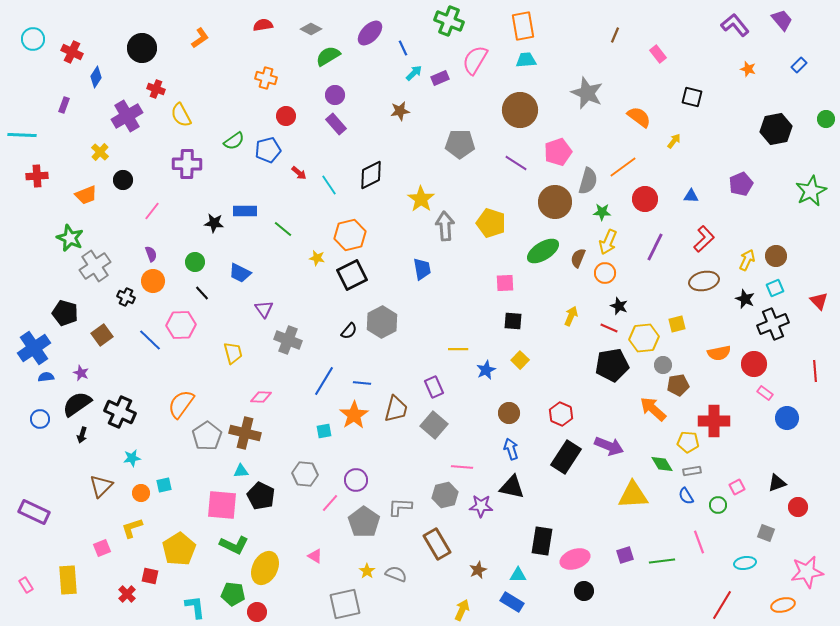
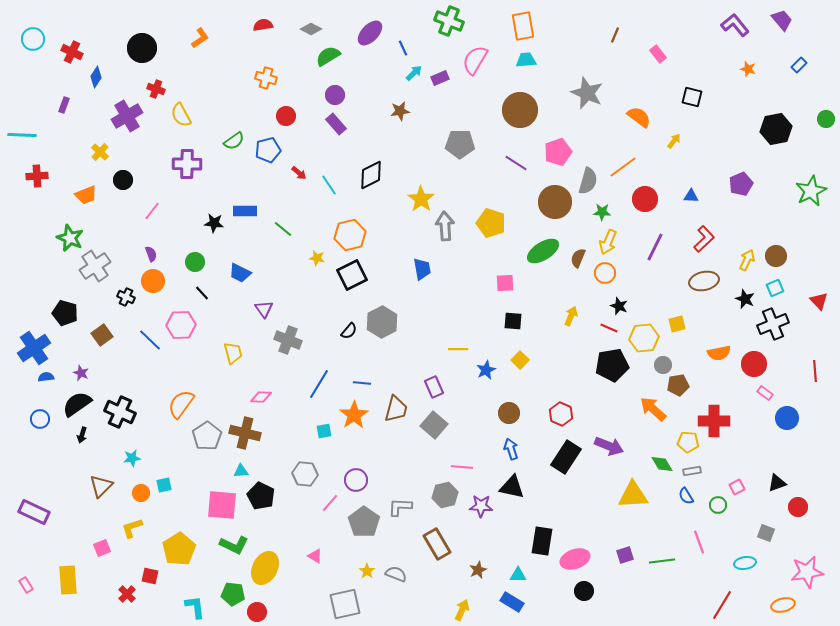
blue line at (324, 381): moved 5 px left, 3 px down
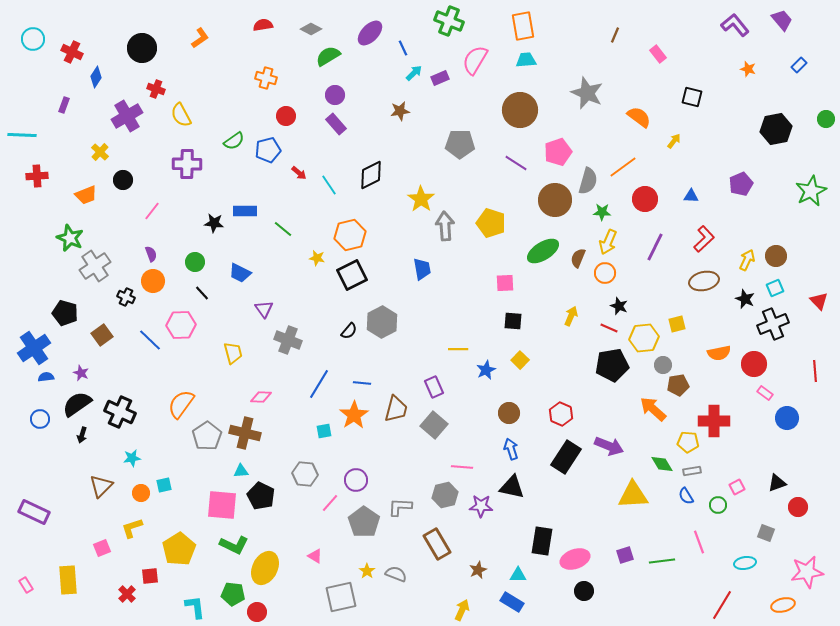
brown circle at (555, 202): moved 2 px up
red square at (150, 576): rotated 18 degrees counterclockwise
gray square at (345, 604): moved 4 px left, 7 px up
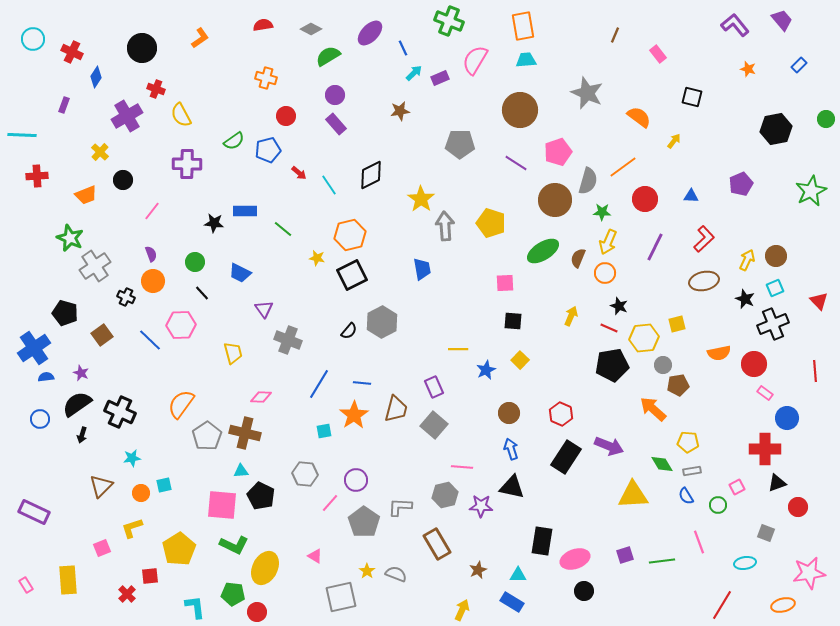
red cross at (714, 421): moved 51 px right, 28 px down
pink star at (807, 572): moved 2 px right, 1 px down
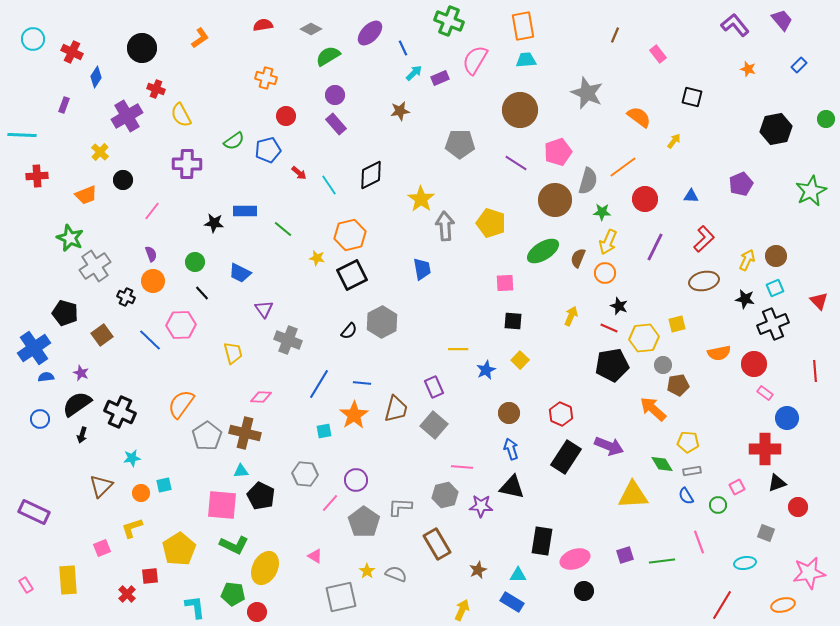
black star at (745, 299): rotated 12 degrees counterclockwise
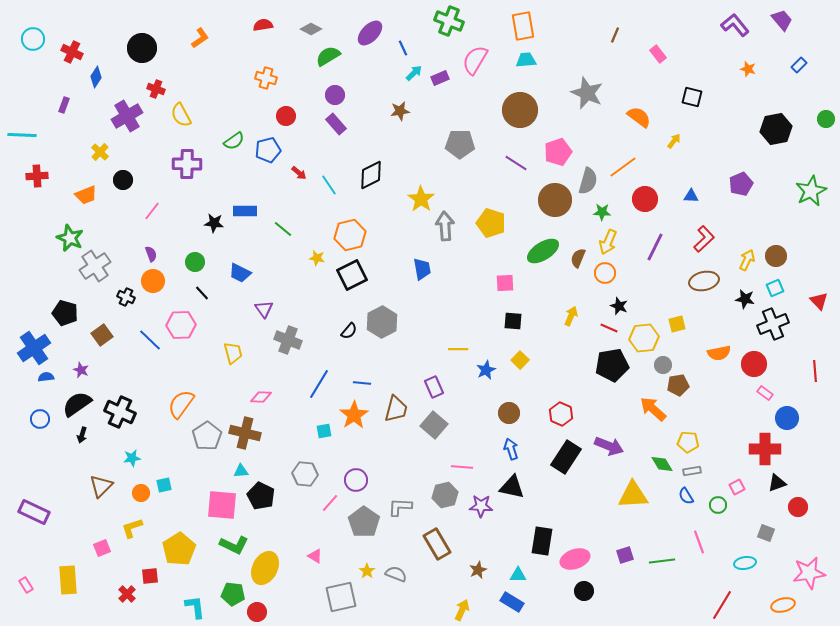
purple star at (81, 373): moved 3 px up
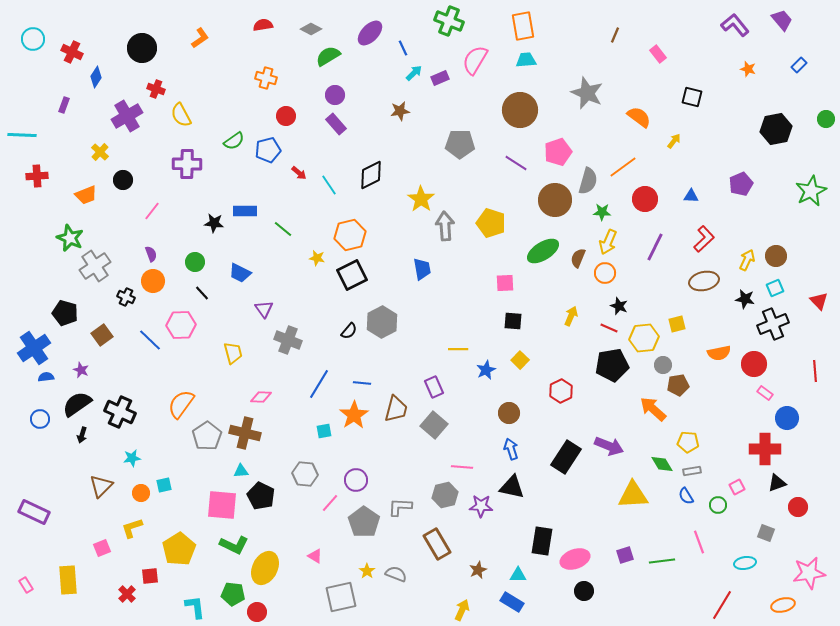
red hexagon at (561, 414): moved 23 px up; rotated 10 degrees clockwise
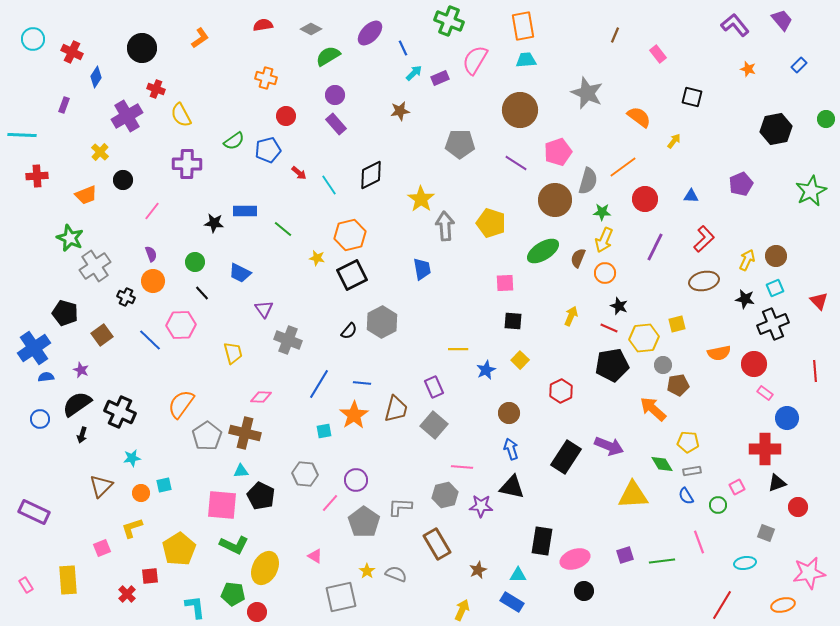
yellow arrow at (608, 242): moved 4 px left, 2 px up
